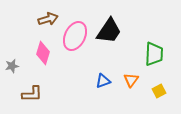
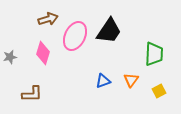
gray star: moved 2 px left, 9 px up
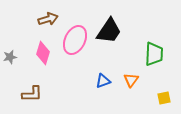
pink ellipse: moved 4 px down
yellow square: moved 5 px right, 7 px down; rotated 16 degrees clockwise
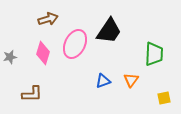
pink ellipse: moved 4 px down
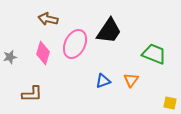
brown arrow: rotated 150 degrees counterclockwise
green trapezoid: rotated 70 degrees counterclockwise
yellow square: moved 6 px right, 5 px down; rotated 24 degrees clockwise
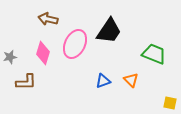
orange triangle: rotated 21 degrees counterclockwise
brown L-shape: moved 6 px left, 12 px up
